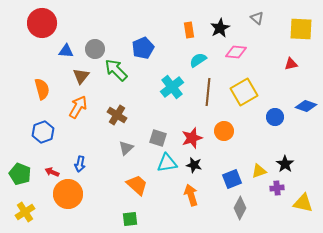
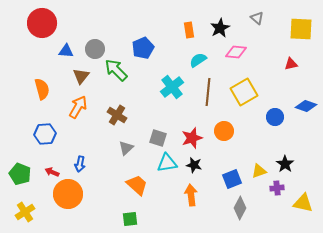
blue hexagon at (43, 132): moved 2 px right, 2 px down; rotated 15 degrees clockwise
orange arrow at (191, 195): rotated 10 degrees clockwise
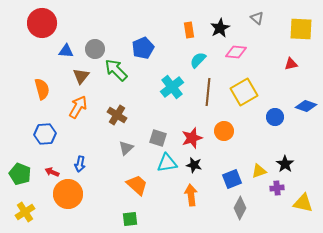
cyan semicircle at (198, 60): rotated 12 degrees counterclockwise
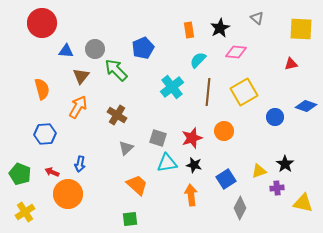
blue square at (232, 179): moved 6 px left; rotated 12 degrees counterclockwise
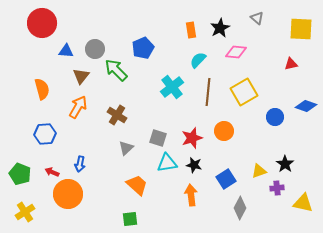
orange rectangle at (189, 30): moved 2 px right
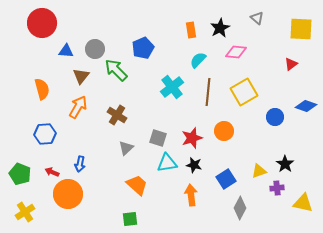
red triangle at (291, 64): rotated 24 degrees counterclockwise
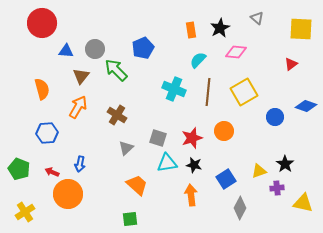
cyan cross at (172, 87): moved 2 px right, 2 px down; rotated 30 degrees counterclockwise
blue hexagon at (45, 134): moved 2 px right, 1 px up
green pentagon at (20, 174): moved 1 px left, 5 px up
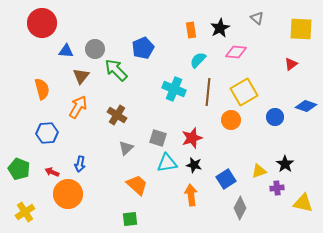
orange circle at (224, 131): moved 7 px right, 11 px up
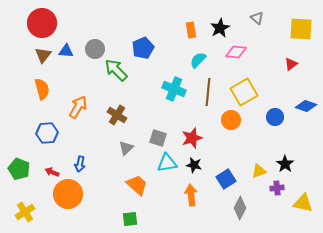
brown triangle at (81, 76): moved 38 px left, 21 px up
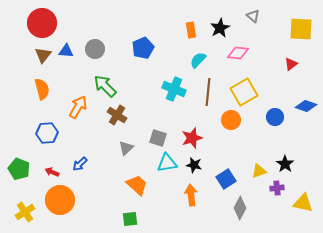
gray triangle at (257, 18): moved 4 px left, 2 px up
pink diamond at (236, 52): moved 2 px right, 1 px down
green arrow at (116, 70): moved 11 px left, 16 px down
blue arrow at (80, 164): rotated 35 degrees clockwise
orange circle at (68, 194): moved 8 px left, 6 px down
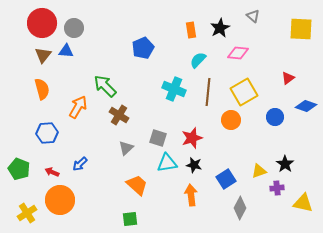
gray circle at (95, 49): moved 21 px left, 21 px up
red triangle at (291, 64): moved 3 px left, 14 px down
brown cross at (117, 115): moved 2 px right
yellow cross at (25, 212): moved 2 px right, 1 px down
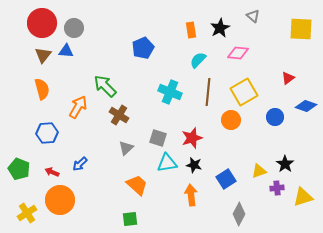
cyan cross at (174, 89): moved 4 px left, 3 px down
yellow triangle at (303, 203): moved 6 px up; rotated 30 degrees counterclockwise
gray diamond at (240, 208): moved 1 px left, 6 px down
